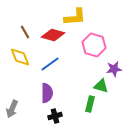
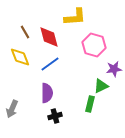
red diamond: moved 4 px left, 2 px down; rotated 60 degrees clockwise
green triangle: rotated 42 degrees counterclockwise
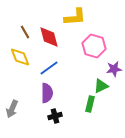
pink hexagon: moved 1 px down
blue line: moved 1 px left, 4 px down
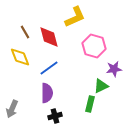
yellow L-shape: rotated 20 degrees counterclockwise
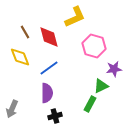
green rectangle: rotated 14 degrees clockwise
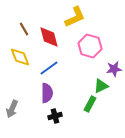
brown line: moved 1 px left, 3 px up
pink hexagon: moved 4 px left
